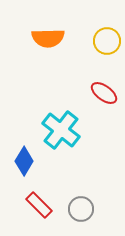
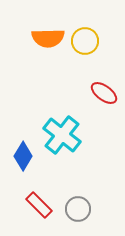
yellow circle: moved 22 px left
cyan cross: moved 1 px right, 5 px down
blue diamond: moved 1 px left, 5 px up
gray circle: moved 3 px left
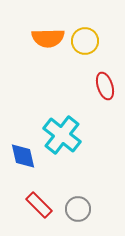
red ellipse: moved 1 px right, 7 px up; rotated 36 degrees clockwise
blue diamond: rotated 44 degrees counterclockwise
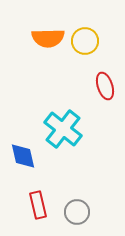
cyan cross: moved 1 px right, 6 px up
red rectangle: moved 1 px left; rotated 32 degrees clockwise
gray circle: moved 1 px left, 3 px down
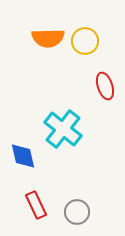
red rectangle: moved 2 px left; rotated 12 degrees counterclockwise
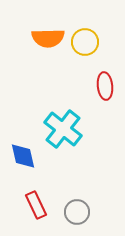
yellow circle: moved 1 px down
red ellipse: rotated 12 degrees clockwise
